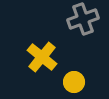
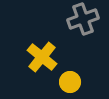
yellow circle: moved 4 px left
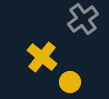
gray cross: rotated 16 degrees counterclockwise
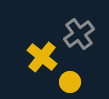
gray cross: moved 4 px left, 15 px down
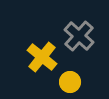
gray cross: moved 2 px down; rotated 12 degrees counterclockwise
